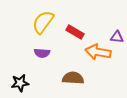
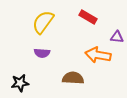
red rectangle: moved 13 px right, 15 px up
orange arrow: moved 3 px down
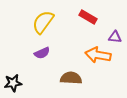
purple triangle: moved 2 px left
purple semicircle: rotated 28 degrees counterclockwise
brown semicircle: moved 2 px left
black star: moved 7 px left
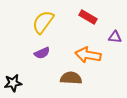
orange arrow: moved 10 px left
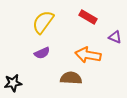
purple triangle: rotated 16 degrees clockwise
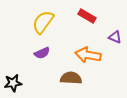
red rectangle: moved 1 px left, 1 px up
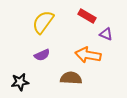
purple triangle: moved 9 px left, 3 px up
purple semicircle: moved 2 px down
black star: moved 7 px right, 1 px up
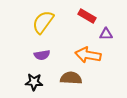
purple triangle: rotated 24 degrees counterclockwise
purple semicircle: rotated 14 degrees clockwise
black star: moved 14 px right; rotated 12 degrees clockwise
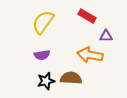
purple triangle: moved 2 px down
orange arrow: moved 2 px right
black star: moved 12 px right, 1 px up; rotated 18 degrees counterclockwise
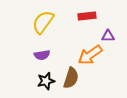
red rectangle: rotated 36 degrees counterclockwise
purple triangle: moved 2 px right
orange arrow: rotated 45 degrees counterclockwise
brown semicircle: rotated 105 degrees clockwise
